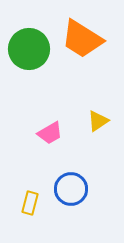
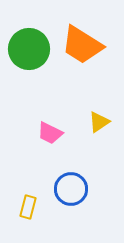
orange trapezoid: moved 6 px down
yellow triangle: moved 1 px right, 1 px down
pink trapezoid: rotated 56 degrees clockwise
yellow rectangle: moved 2 px left, 4 px down
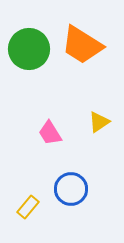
pink trapezoid: rotated 32 degrees clockwise
yellow rectangle: rotated 25 degrees clockwise
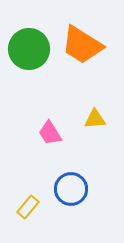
yellow triangle: moved 4 px left, 3 px up; rotated 30 degrees clockwise
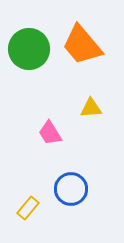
orange trapezoid: rotated 18 degrees clockwise
yellow triangle: moved 4 px left, 11 px up
yellow rectangle: moved 1 px down
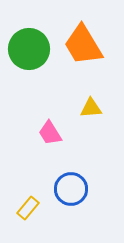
orange trapezoid: moved 1 px right; rotated 9 degrees clockwise
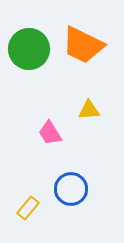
orange trapezoid: rotated 33 degrees counterclockwise
yellow triangle: moved 2 px left, 2 px down
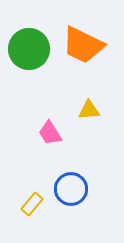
yellow rectangle: moved 4 px right, 4 px up
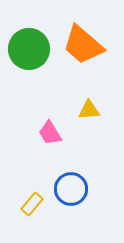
orange trapezoid: rotated 15 degrees clockwise
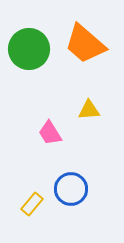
orange trapezoid: moved 2 px right, 1 px up
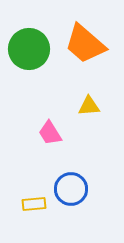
yellow triangle: moved 4 px up
yellow rectangle: moved 2 px right; rotated 45 degrees clockwise
